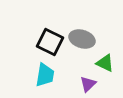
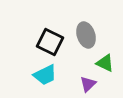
gray ellipse: moved 4 px right, 4 px up; rotated 55 degrees clockwise
cyan trapezoid: rotated 55 degrees clockwise
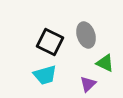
cyan trapezoid: rotated 10 degrees clockwise
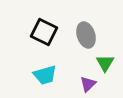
black square: moved 6 px left, 10 px up
green triangle: rotated 36 degrees clockwise
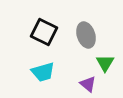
cyan trapezoid: moved 2 px left, 3 px up
purple triangle: rotated 36 degrees counterclockwise
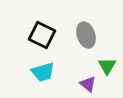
black square: moved 2 px left, 3 px down
green triangle: moved 2 px right, 3 px down
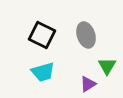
purple triangle: rotated 48 degrees clockwise
